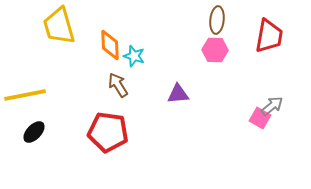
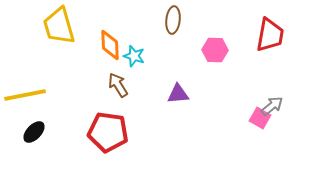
brown ellipse: moved 44 px left
red trapezoid: moved 1 px right, 1 px up
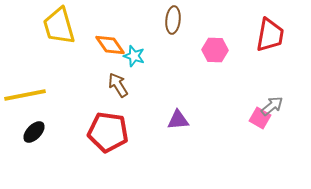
orange diamond: rotated 32 degrees counterclockwise
purple triangle: moved 26 px down
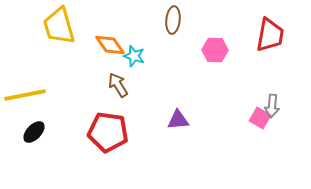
gray arrow: rotated 135 degrees clockwise
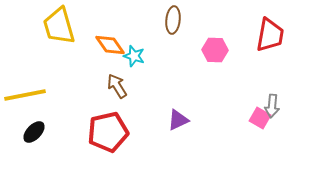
brown arrow: moved 1 px left, 1 px down
purple triangle: rotated 20 degrees counterclockwise
red pentagon: rotated 21 degrees counterclockwise
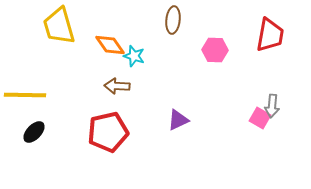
brown arrow: rotated 55 degrees counterclockwise
yellow line: rotated 12 degrees clockwise
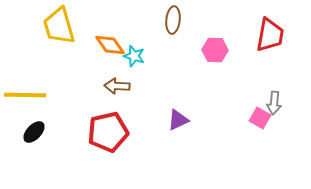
gray arrow: moved 2 px right, 3 px up
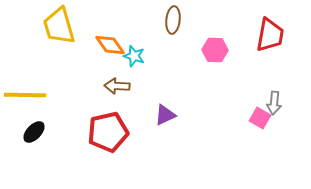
purple triangle: moved 13 px left, 5 px up
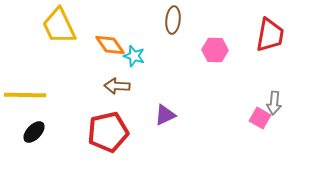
yellow trapezoid: rotated 9 degrees counterclockwise
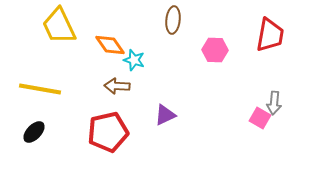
cyan star: moved 4 px down
yellow line: moved 15 px right, 6 px up; rotated 9 degrees clockwise
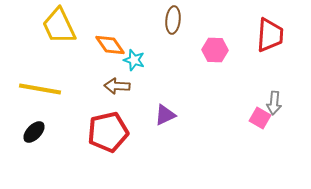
red trapezoid: rotated 6 degrees counterclockwise
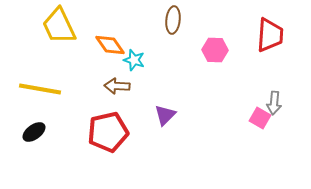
purple triangle: rotated 20 degrees counterclockwise
black ellipse: rotated 10 degrees clockwise
